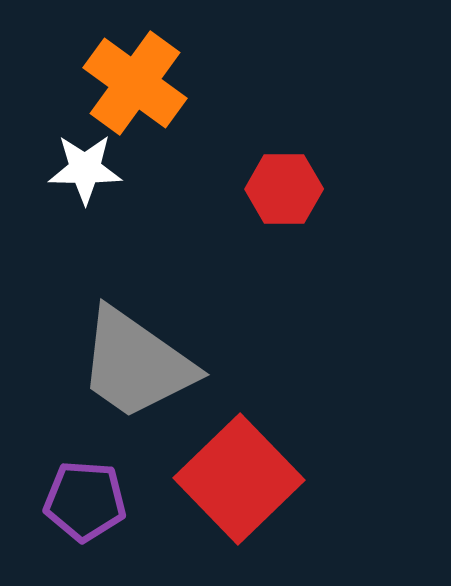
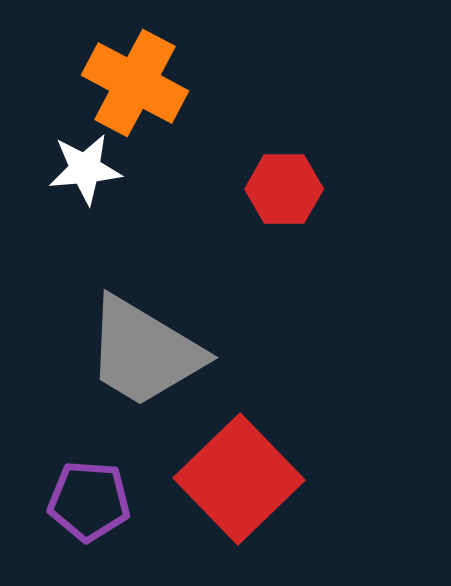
orange cross: rotated 8 degrees counterclockwise
white star: rotated 6 degrees counterclockwise
gray trapezoid: moved 8 px right, 12 px up; rotated 4 degrees counterclockwise
purple pentagon: moved 4 px right
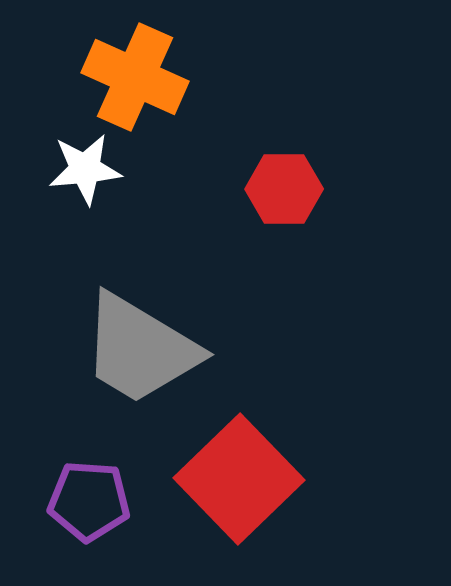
orange cross: moved 6 px up; rotated 4 degrees counterclockwise
gray trapezoid: moved 4 px left, 3 px up
